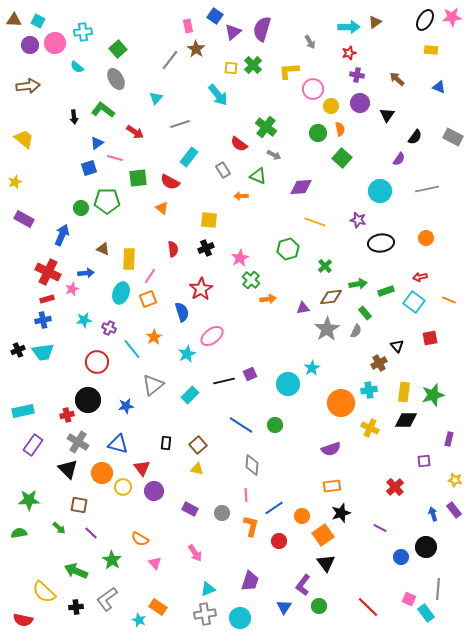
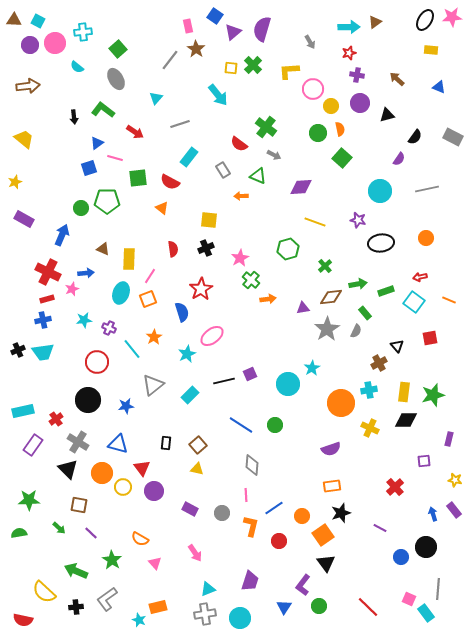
black triangle at (387, 115): rotated 42 degrees clockwise
red cross at (67, 415): moved 11 px left, 4 px down; rotated 24 degrees counterclockwise
orange rectangle at (158, 607): rotated 48 degrees counterclockwise
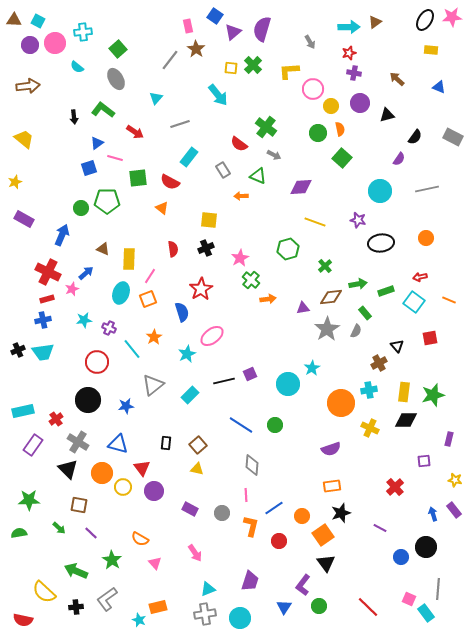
purple cross at (357, 75): moved 3 px left, 2 px up
blue arrow at (86, 273): rotated 35 degrees counterclockwise
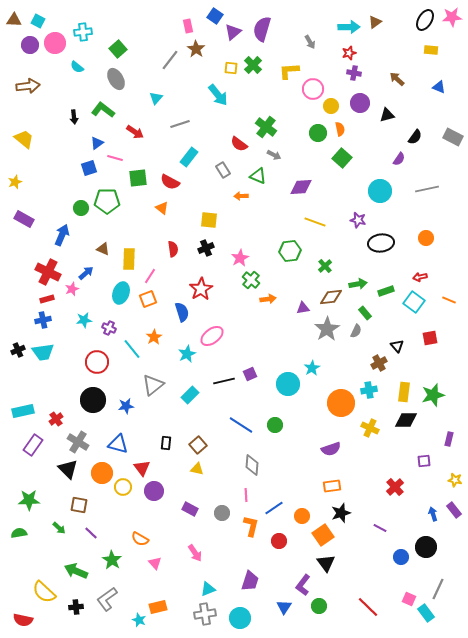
green hexagon at (288, 249): moved 2 px right, 2 px down; rotated 10 degrees clockwise
black circle at (88, 400): moved 5 px right
gray line at (438, 589): rotated 20 degrees clockwise
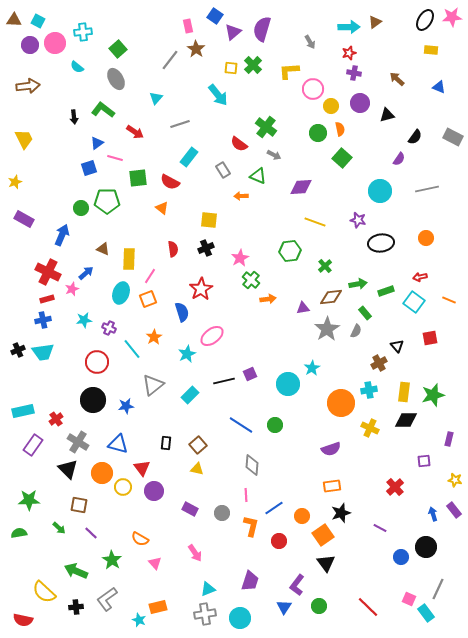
yellow trapezoid at (24, 139): rotated 25 degrees clockwise
purple L-shape at (303, 585): moved 6 px left
